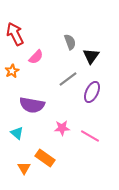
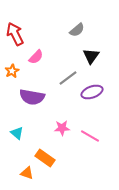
gray semicircle: moved 7 px right, 12 px up; rotated 70 degrees clockwise
gray line: moved 1 px up
purple ellipse: rotated 45 degrees clockwise
purple semicircle: moved 8 px up
orange triangle: moved 3 px right, 5 px down; rotated 40 degrees counterclockwise
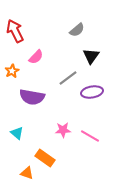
red arrow: moved 3 px up
purple ellipse: rotated 10 degrees clockwise
pink star: moved 1 px right, 2 px down
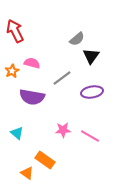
gray semicircle: moved 9 px down
pink semicircle: moved 4 px left, 6 px down; rotated 119 degrees counterclockwise
gray line: moved 6 px left
orange rectangle: moved 2 px down
orange triangle: rotated 16 degrees clockwise
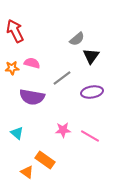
orange star: moved 3 px up; rotated 24 degrees clockwise
orange triangle: moved 1 px up
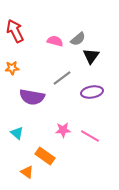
gray semicircle: moved 1 px right
pink semicircle: moved 23 px right, 22 px up
orange rectangle: moved 4 px up
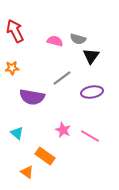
gray semicircle: rotated 56 degrees clockwise
pink star: rotated 28 degrees clockwise
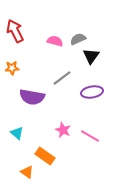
gray semicircle: rotated 140 degrees clockwise
